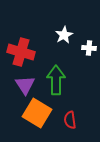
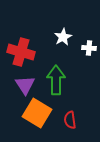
white star: moved 1 px left, 2 px down
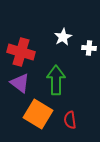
purple triangle: moved 5 px left, 2 px up; rotated 20 degrees counterclockwise
orange square: moved 1 px right, 1 px down
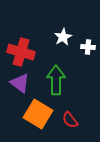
white cross: moved 1 px left, 1 px up
red semicircle: rotated 30 degrees counterclockwise
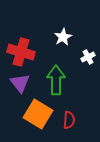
white cross: moved 10 px down; rotated 32 degrees counterclockwise
purple triangle: rotated 15 degrees clockwise
red semicircle: moved 1 px left; rotated 138 degrees counterclockwise
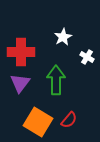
red cross: rotated 16 degrees counterclockwise
white cross: moved 1 px left; rotated 32 degrees counterclockwise
purple triangle: rotated 15 degrees clockwise
orange square: moved 8 px down
red semicircle: rotated 36 degrees clockwise
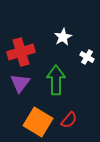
red cross: rotated 16 degrees counterclockwise
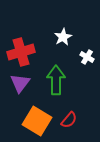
orange square: moved 1 px left, 1 px up
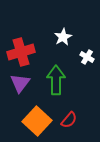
orange square: rotated 12 degrees clockwise
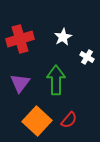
red cross: moved 1 px left, 13 px up
